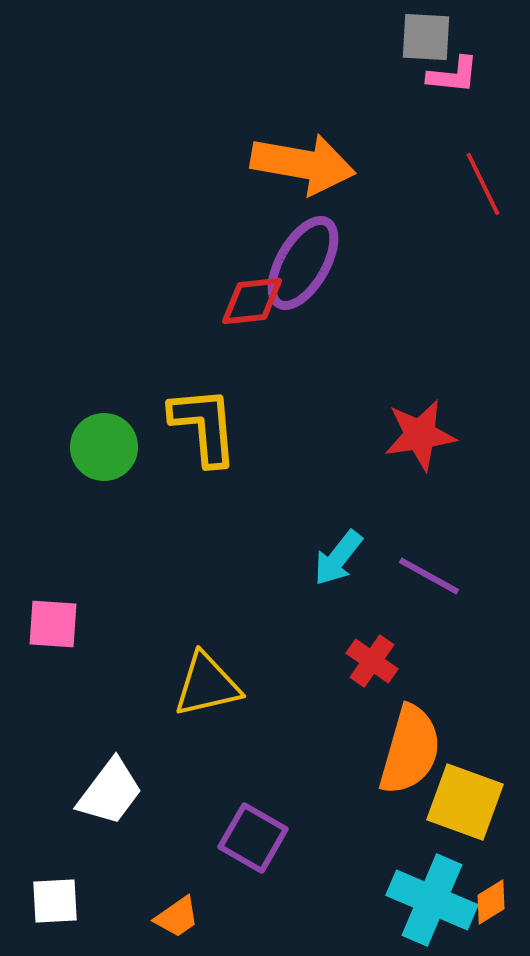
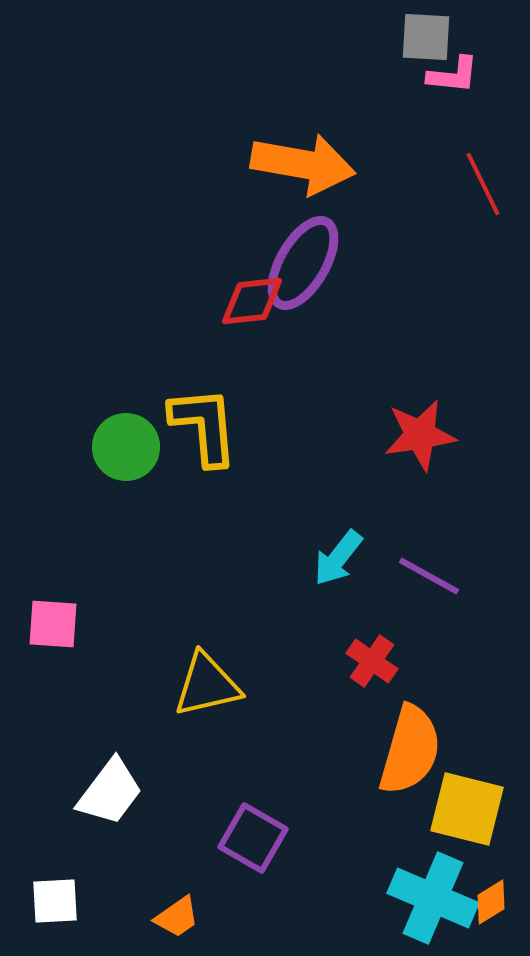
green circle: moved 22 px right
yellow square: moved 2 px right, 7 px down; rotated 6 degrees counterclockwise
cyan cross: moved 1 px right, 2 px up
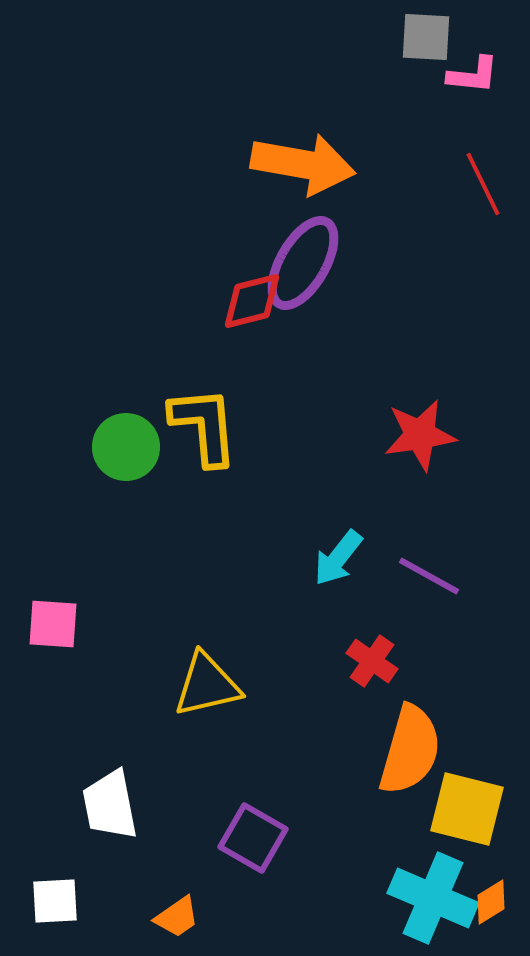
pink L-shape: moved 20 px right
red diamond: rotated 8 degrees counterclockwise
white trapezoid: moved 13 px down; rotated 132 degrees clockwise
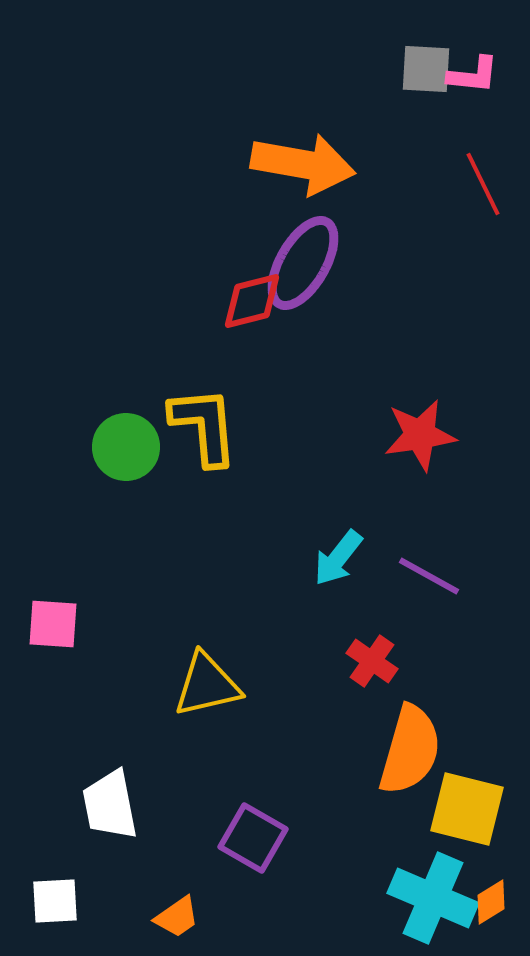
gray square: moved 32 px down
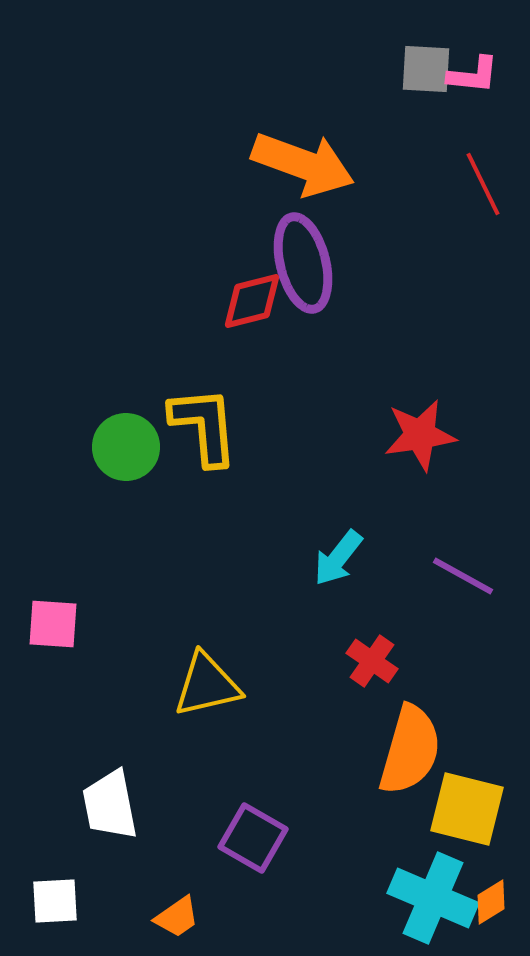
orange arrow: rotated 10 degrees clockwise
purple ellipse: rotated 44 degrees counterclockwise
purple line: moved 34 px right
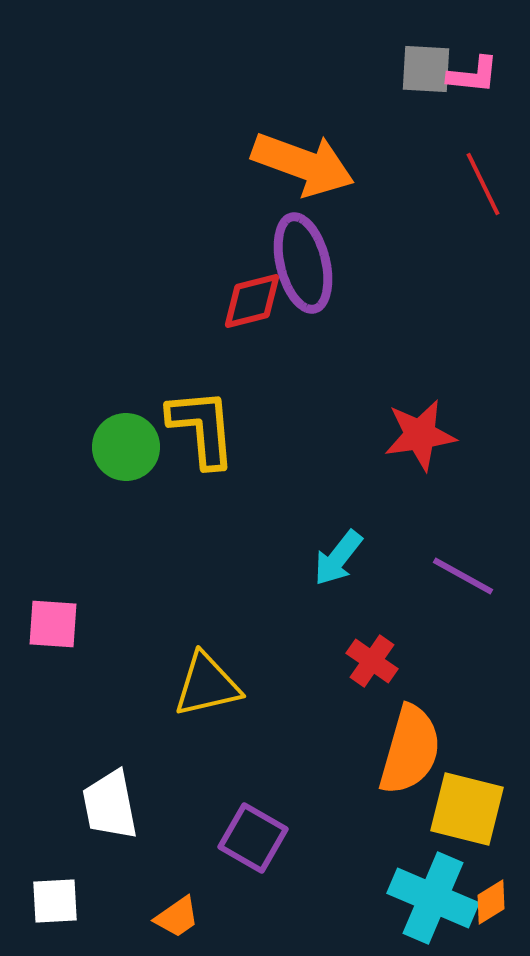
yellow L-shape: moved 2 px left, 2 px down
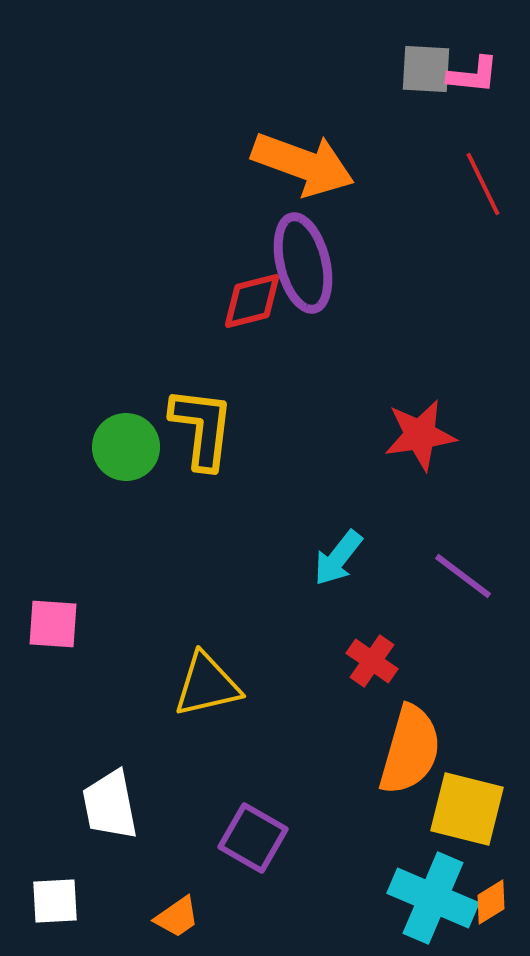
yellow L-shape: rotated 12 degrees clockwise
purple line: rotated 8 degrees clockwise
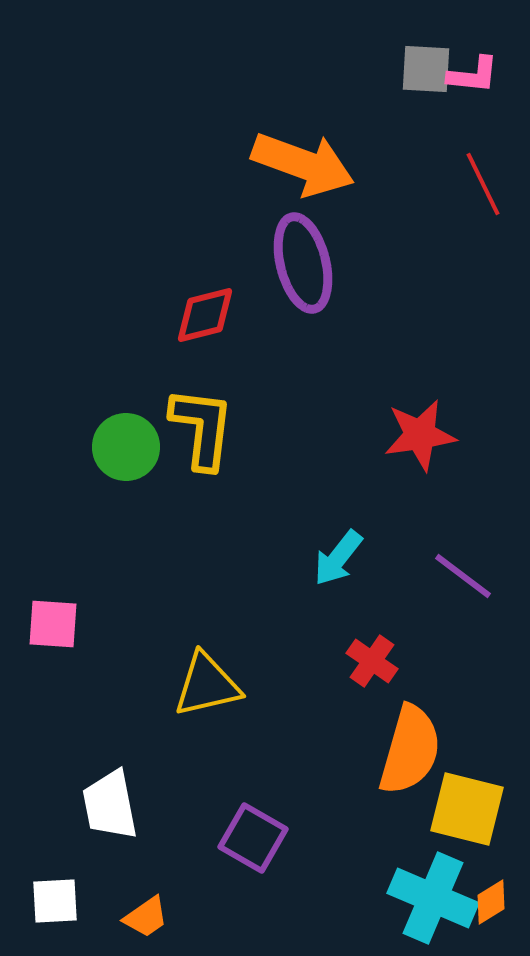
red diamond: moved 47 px left, 14 px down
orange trapezoid: moved 31 px left
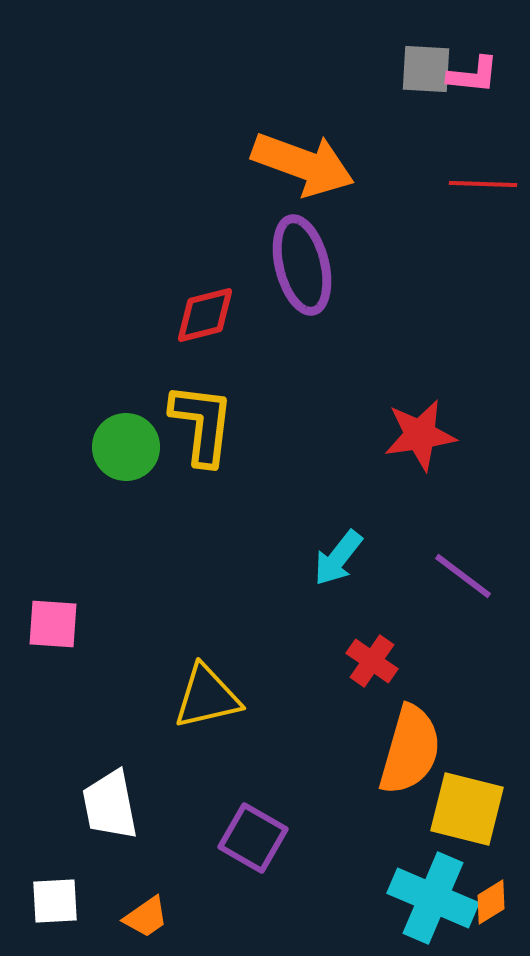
red line: rotated 62 degrees counterclockwise
purple ellipse: moved 1 px left, 2 px down
yellow L-shape: moved 4 px up
yellow triangle: moved 12 px down
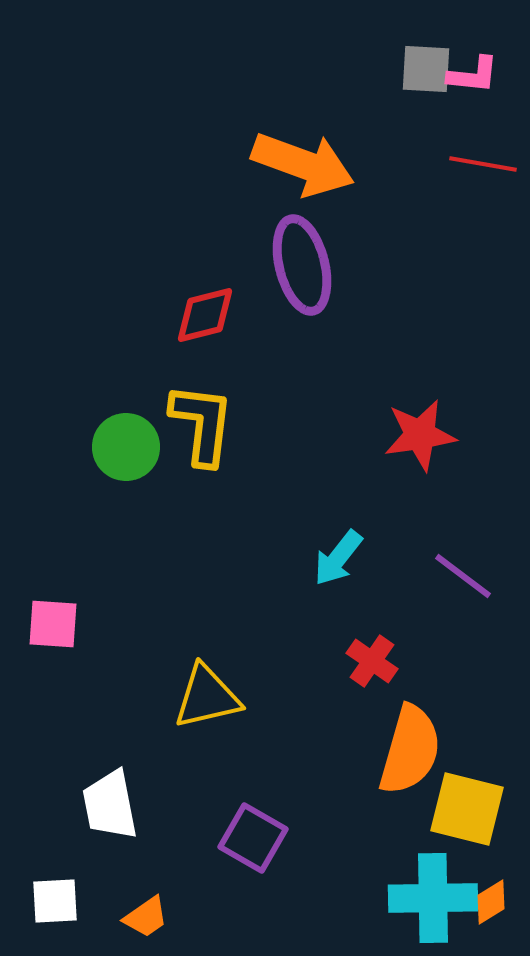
red line: moved 20 px up; rotated 8 degrees clockwise
cyan cross: rotated 24 degrees counterclockwise
